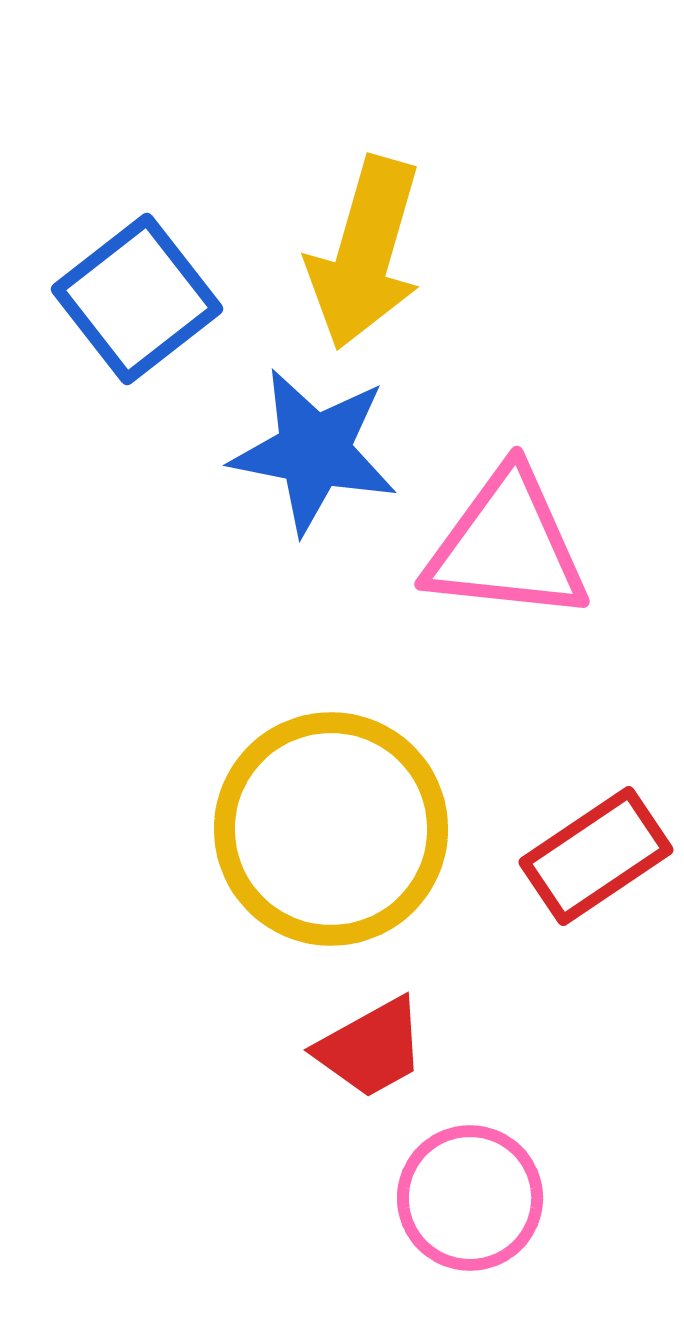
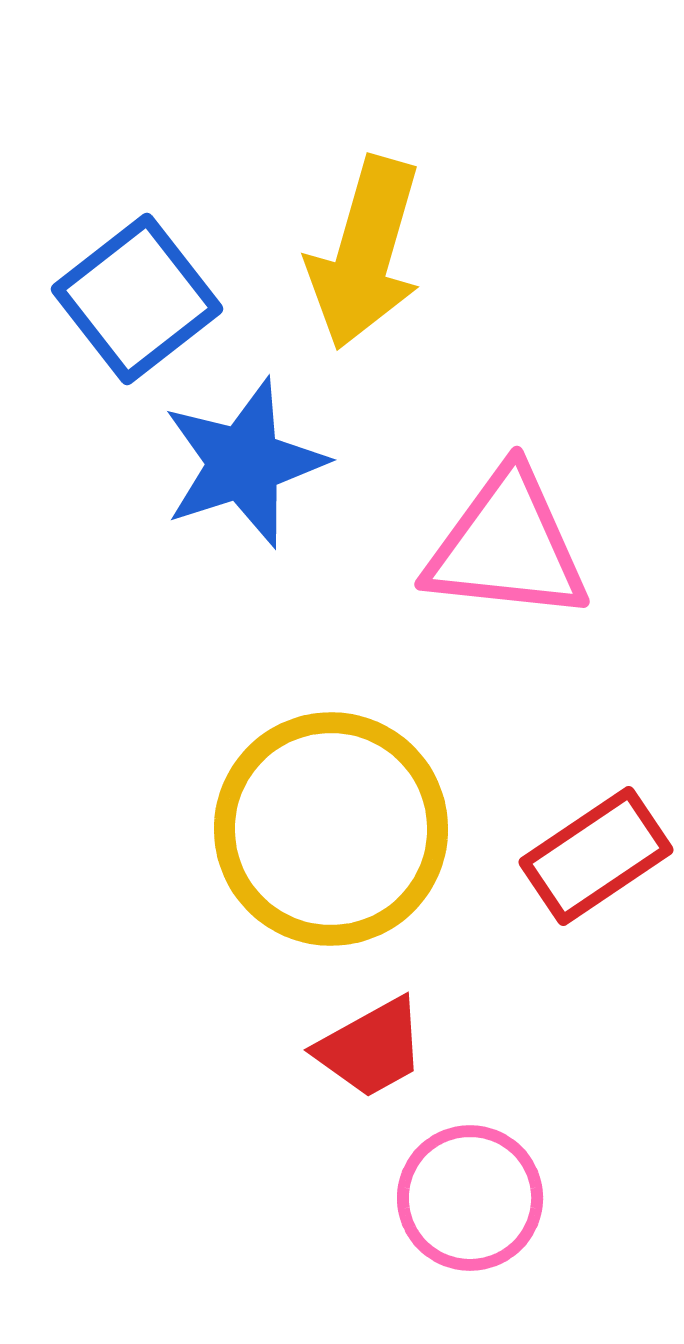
blue star: moved 70 px left, 12 px down; rotated 29 degrees counterclockwise
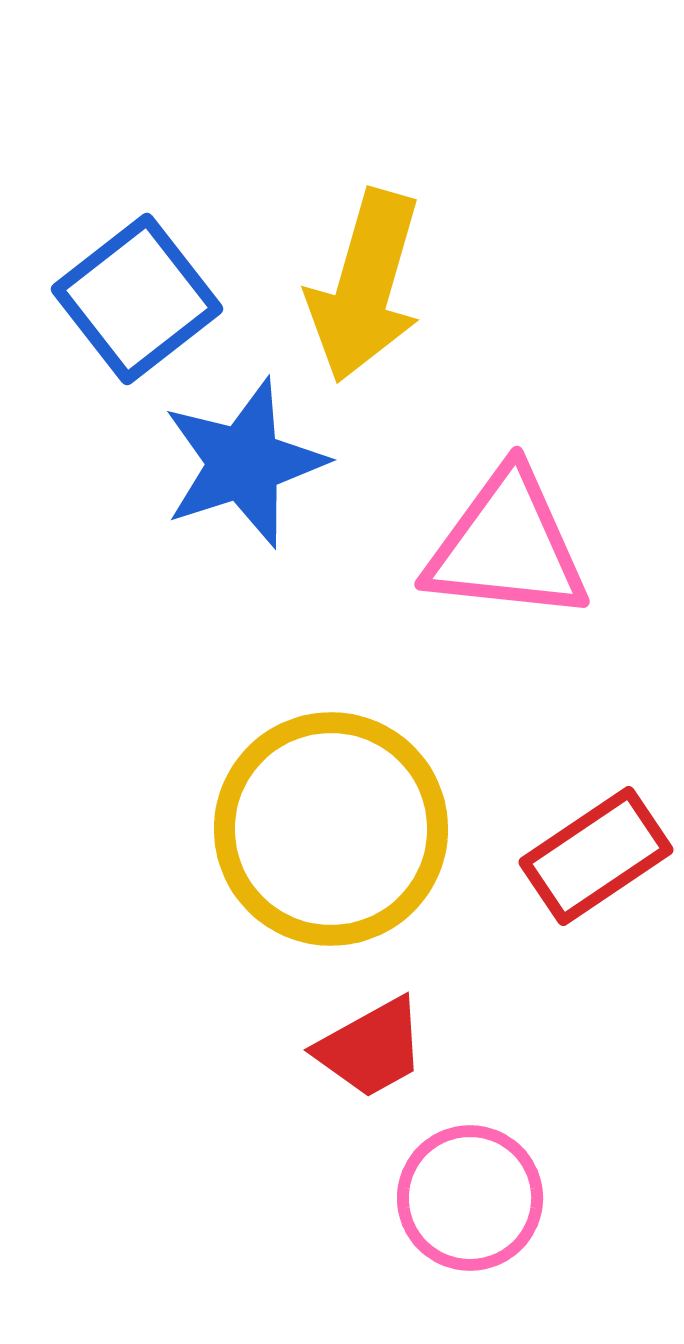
yellow arrow: moved 33 px down
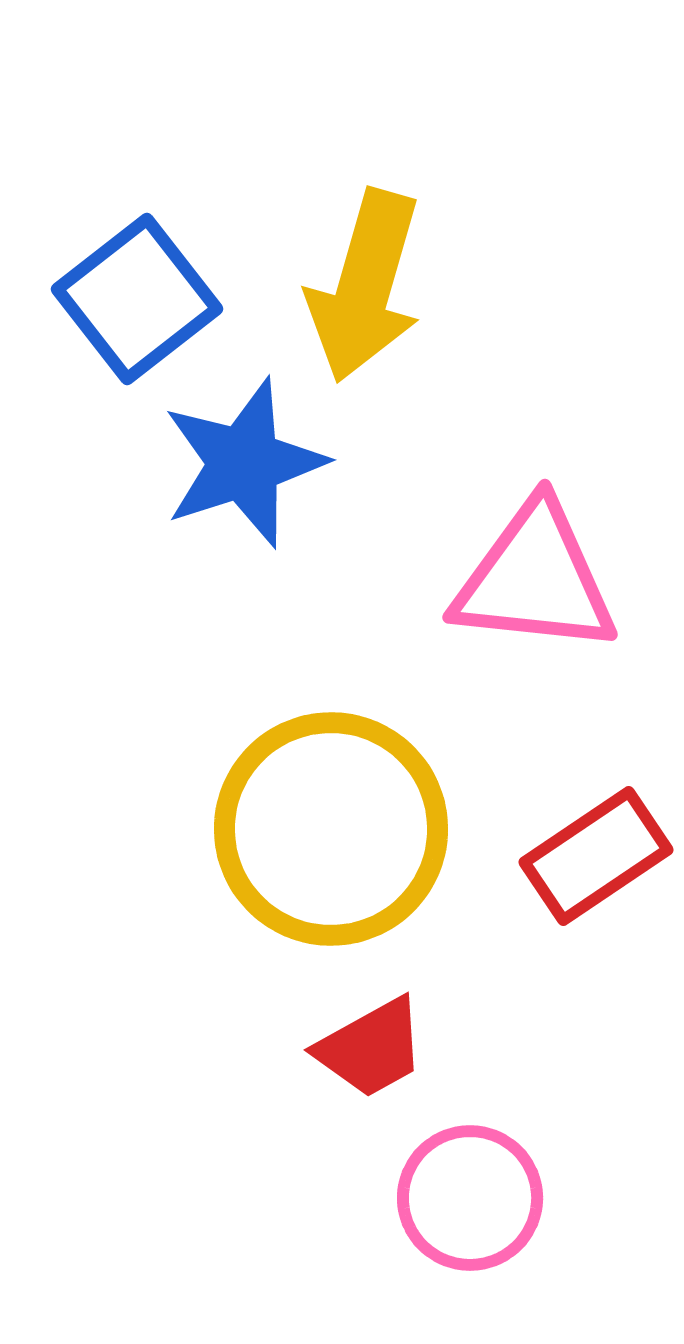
pink triangle: moved 28 px right, 33 px down
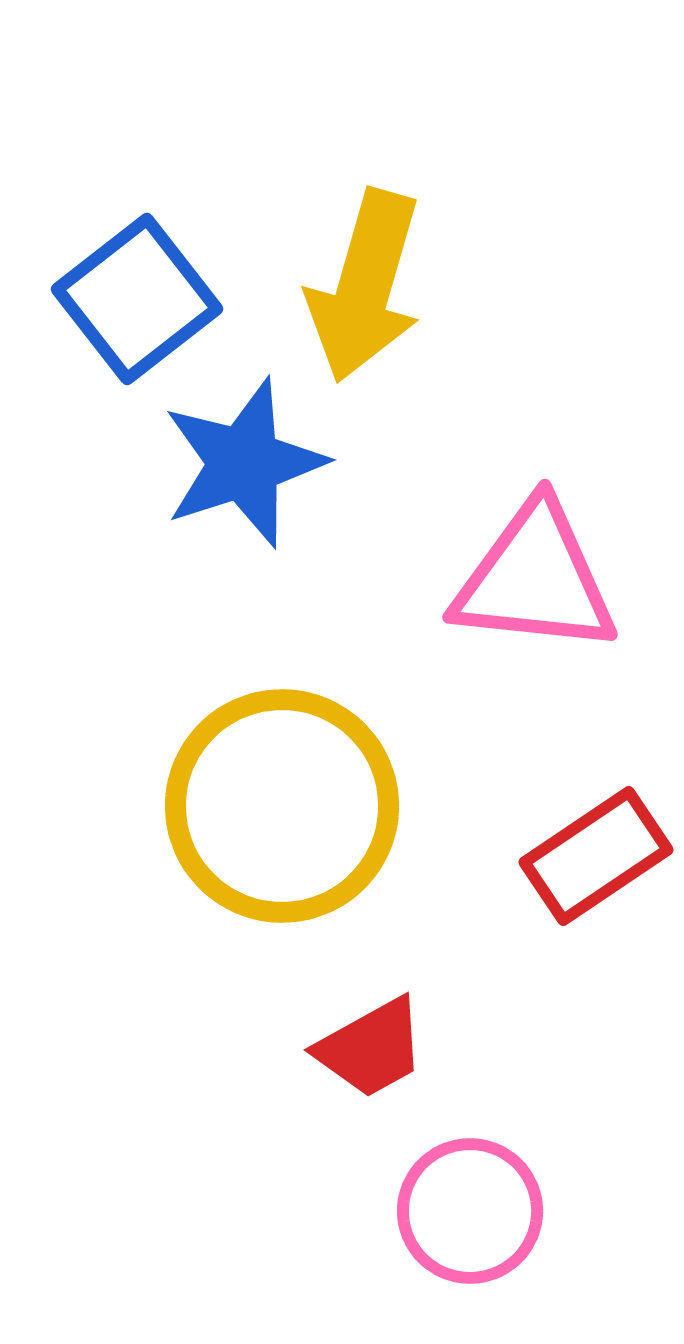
yellow circle: moved 49 px left, 23 px up
pink circle: moved 13 px down
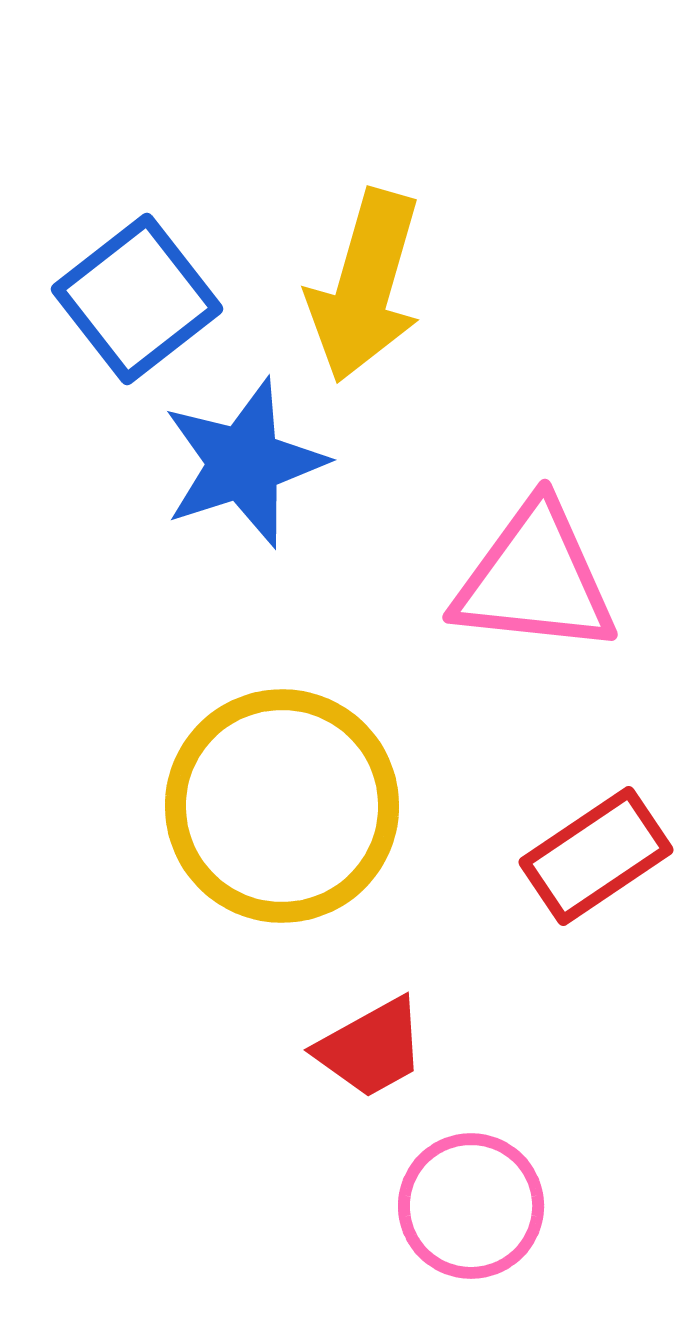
pink circle: moved 1 px right, 5 px up
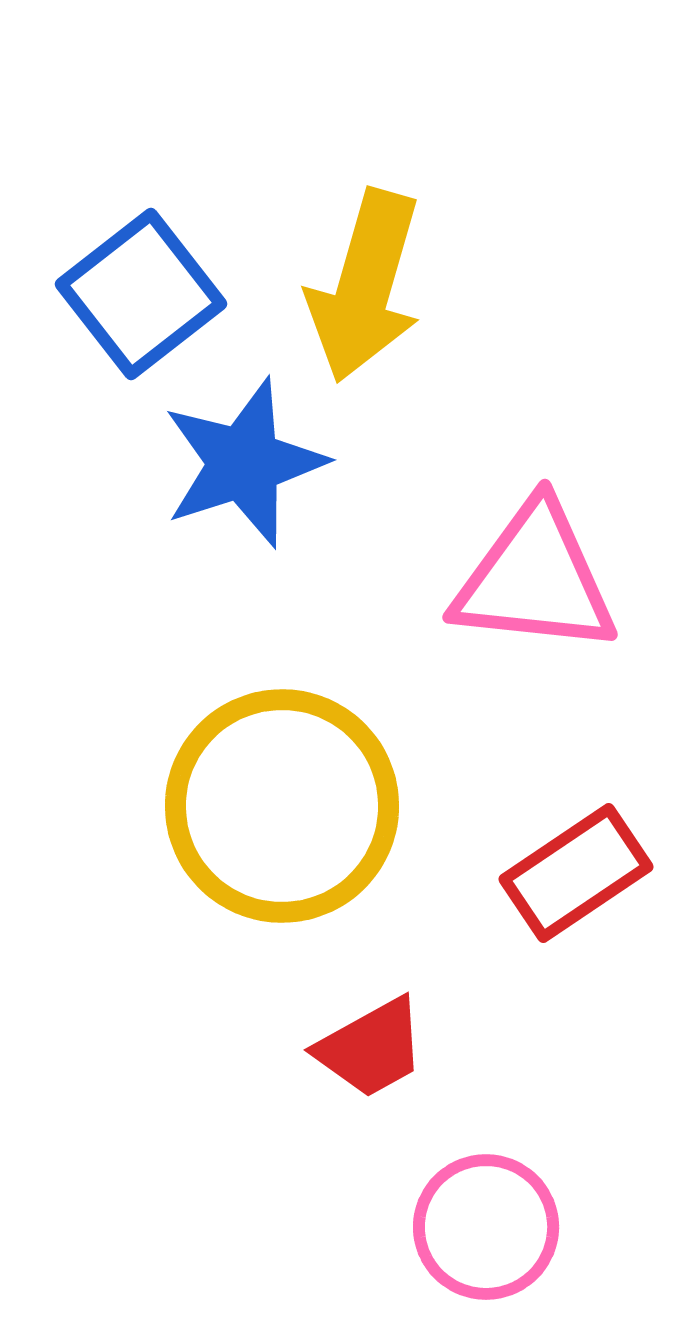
blue square: moved 4 px right, 5 px up
red rectangle: moved 20 px left, 17 px down
pink circle: moved 15 px right, 21 px down
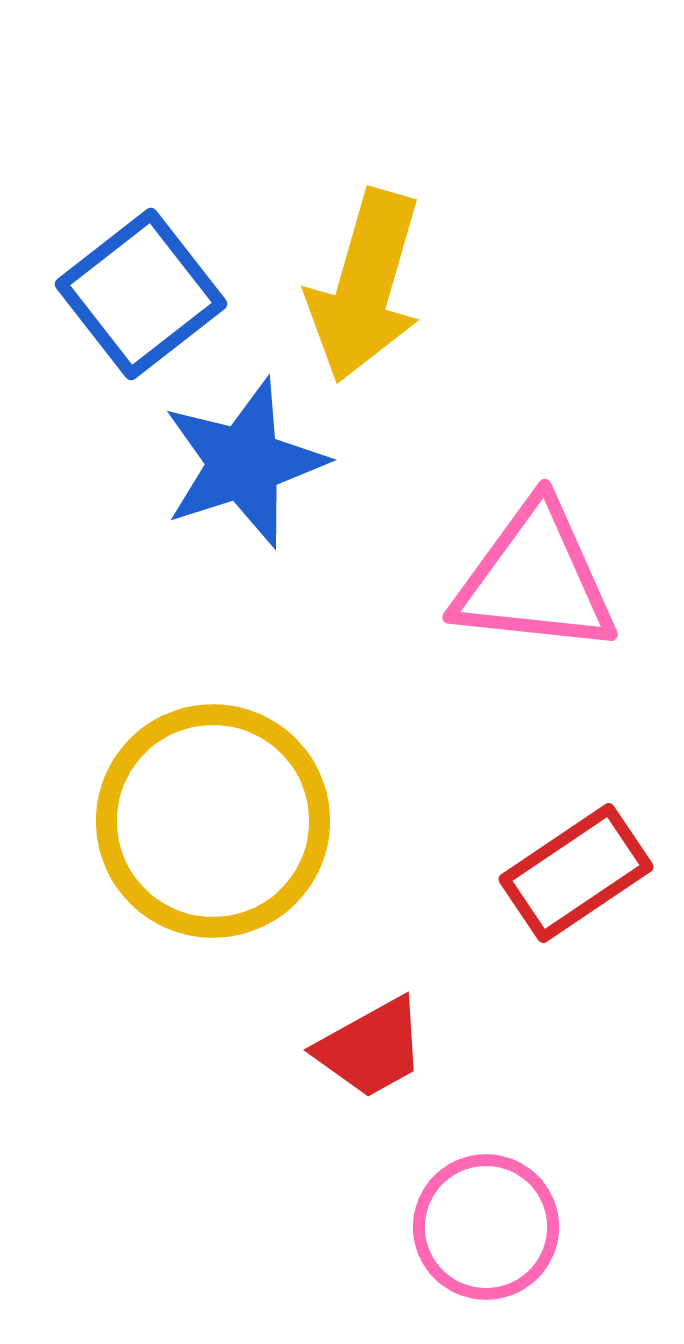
yellow circle: moved 69 px left, 15 px down
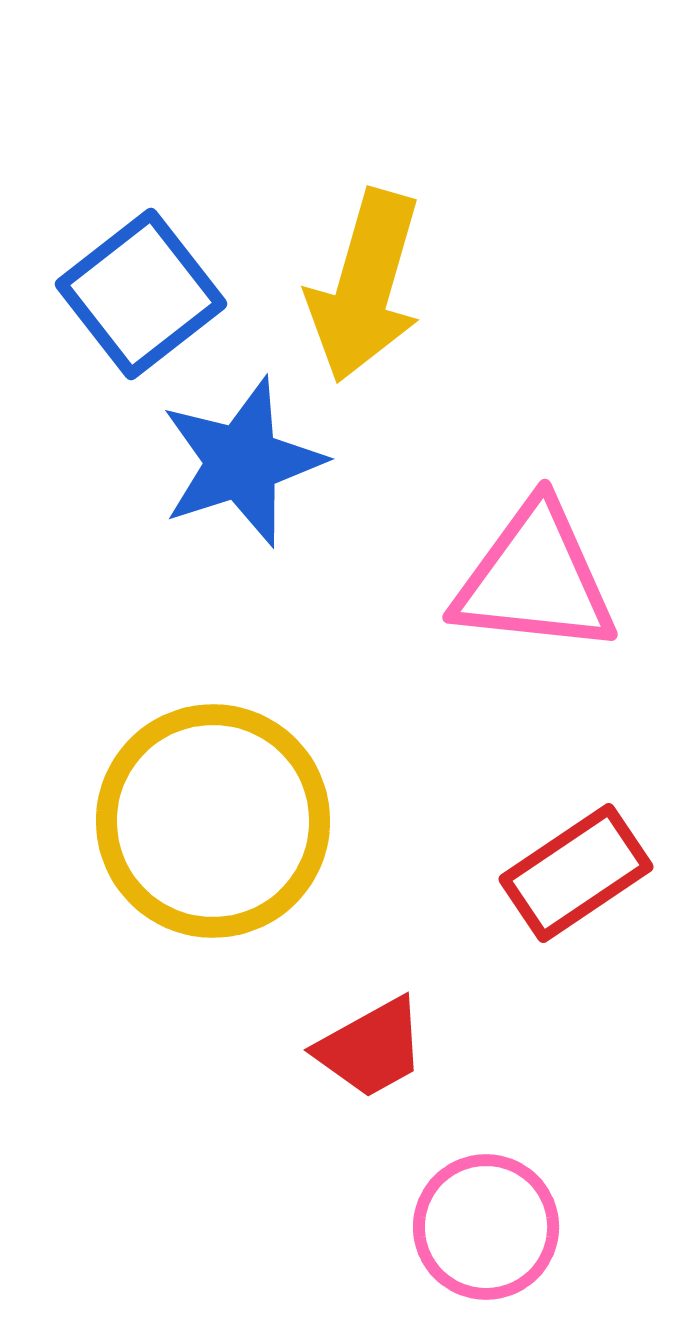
blue star: moved 2 px left, 1 px up
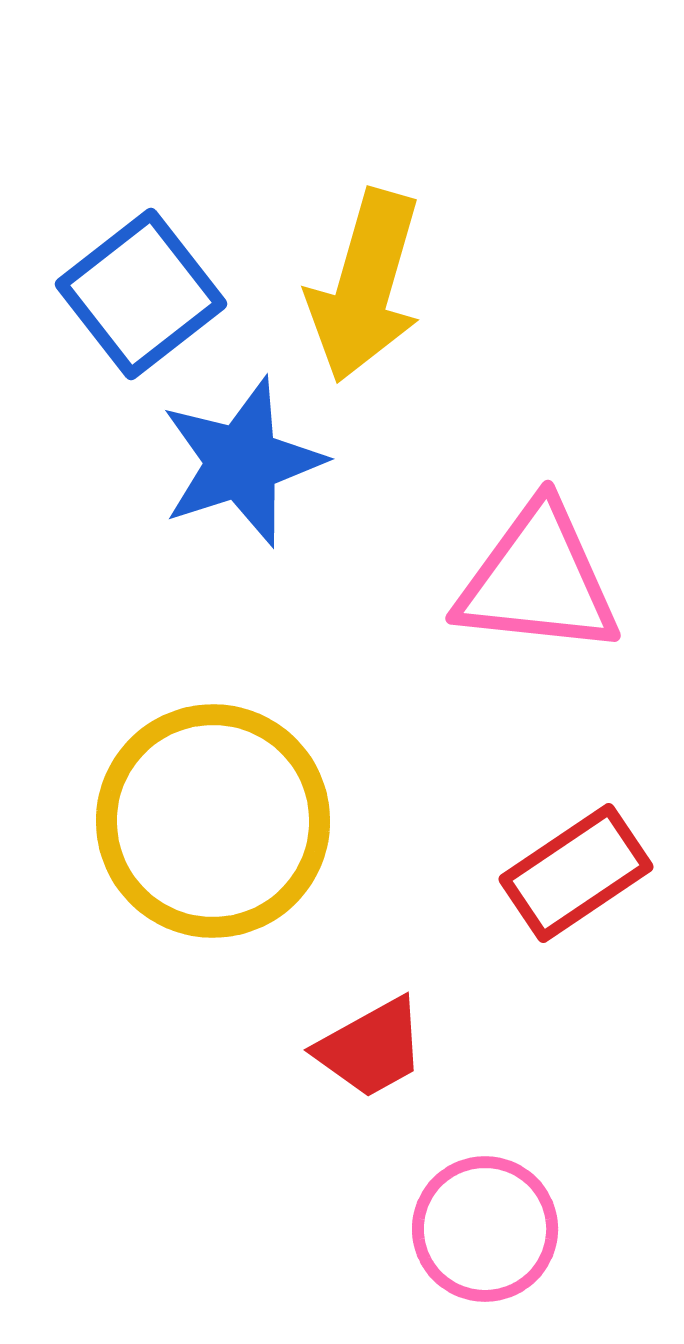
pink triangle: moved 3 px right, 1 px down
pink circle: moved 1 px left, 2 px down
